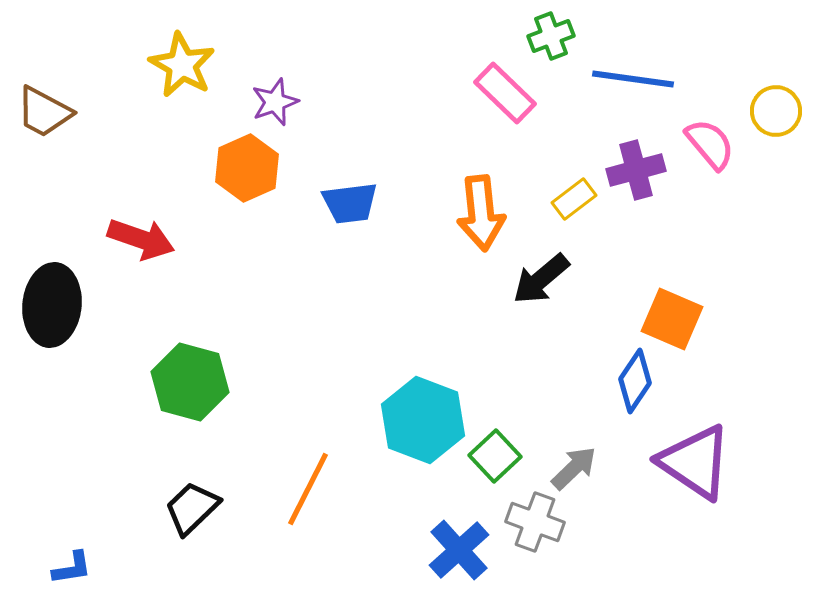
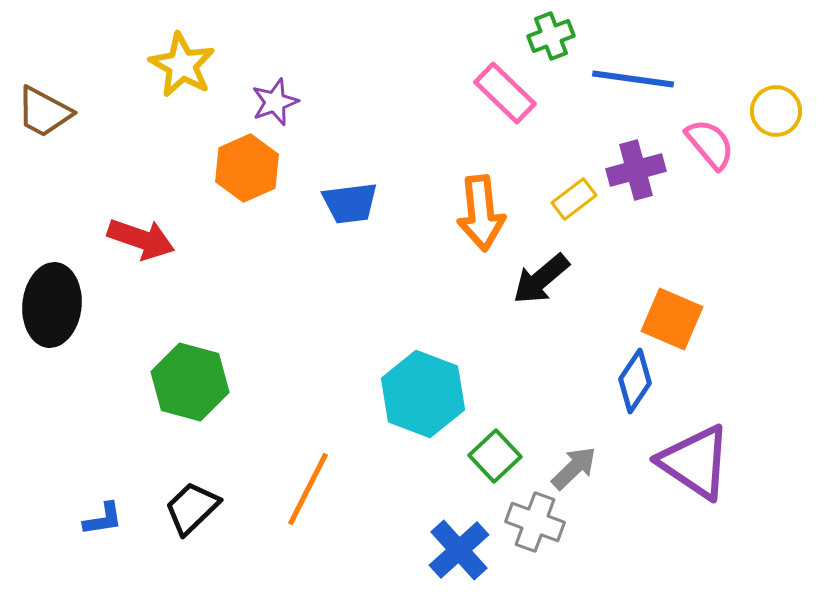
cyan hexagon: moved 26 px up
blue L-shape: moved 31 px right, 49 px up
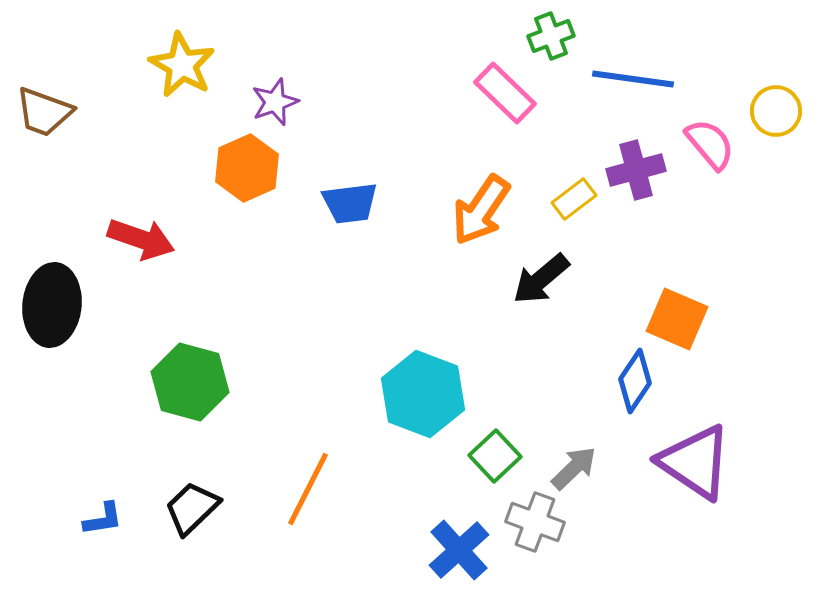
brown trapezoid: rotated 8 degrees counterclockwise
orange arrow: moved 3 px up; rotated 40 degrees clockwise
orange square: moved 5 px right
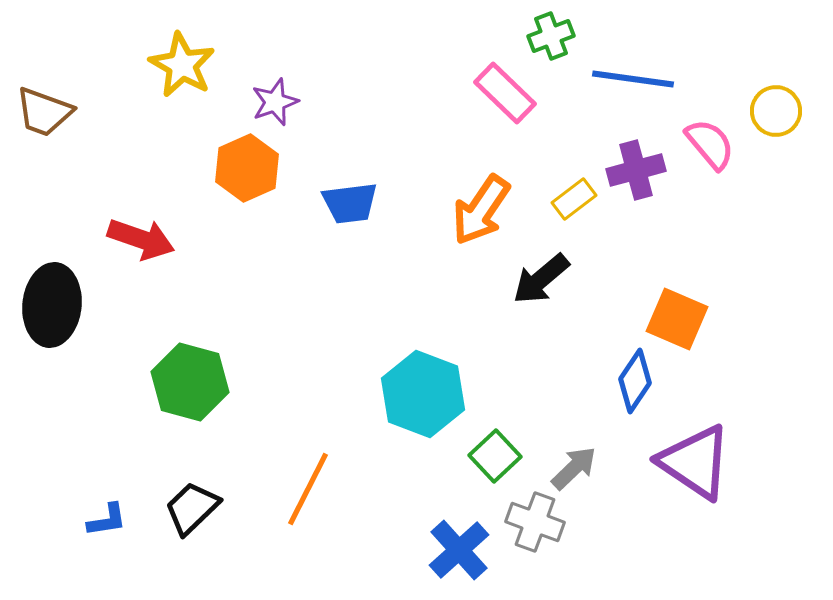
blue L-shape: moved 4 px right, 1 px down
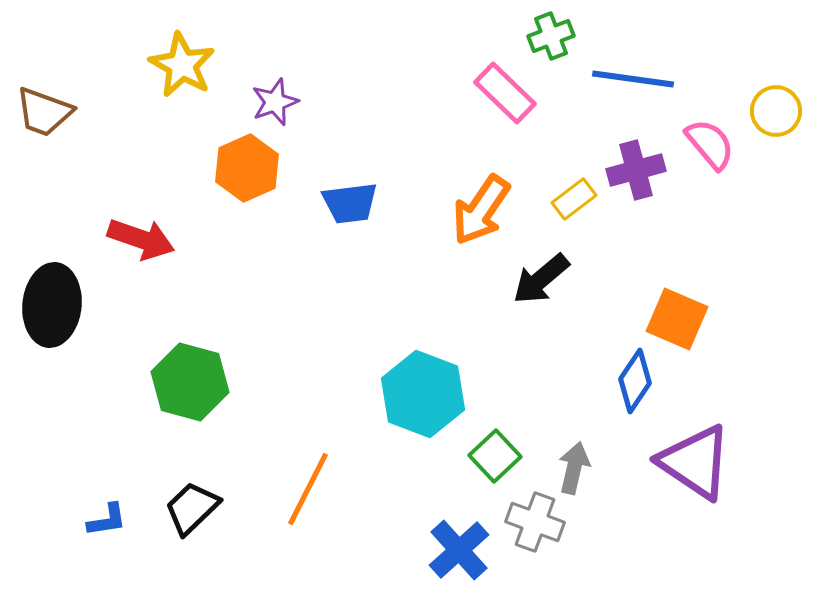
gray arrow: rotated 33 degrees counterclockwise
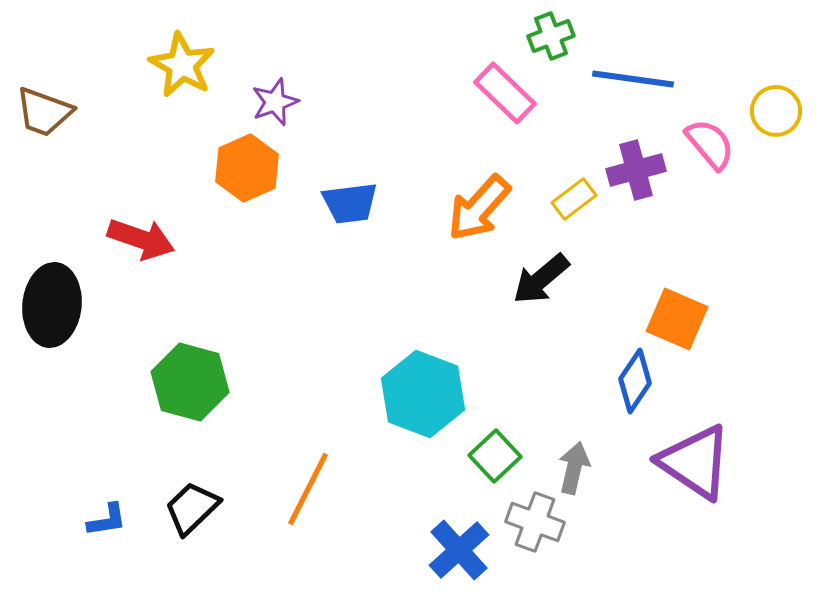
orange arrow: moved 2 px left, 2 px up; rotated 8 degrees clockwise
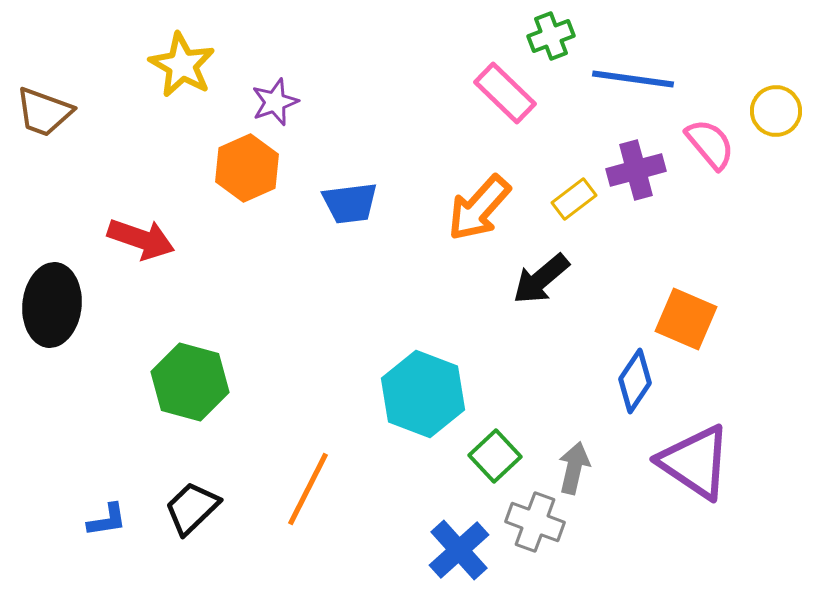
orange square: moved 9 px right
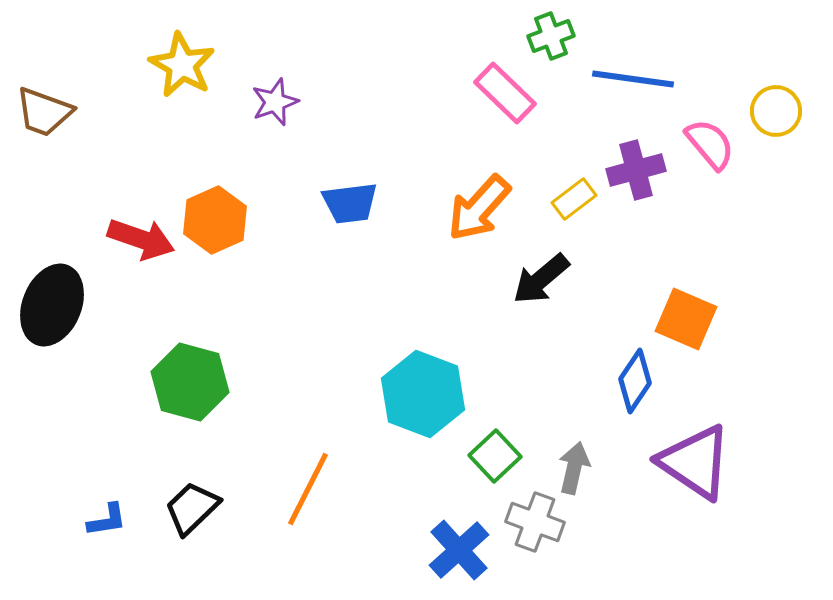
orange hexagon: moved 32 px left, 52 px down
black ellipse: rotated 16 degrees clockwise
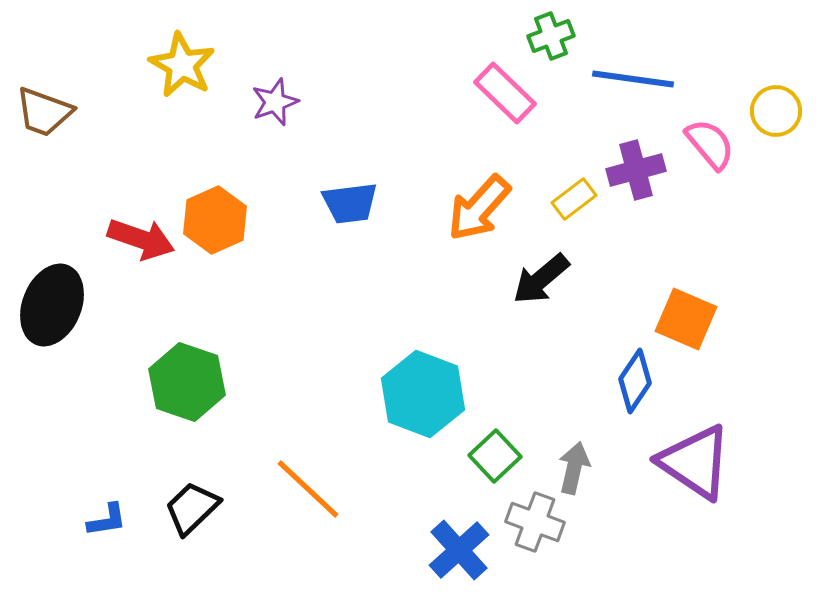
green hexagon: moved 3 px left; rotated 4 degrees clockwise
orange line: rotated 74 degrees counterclockwise
